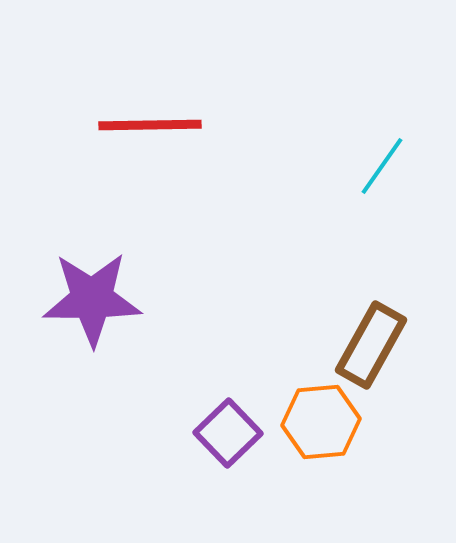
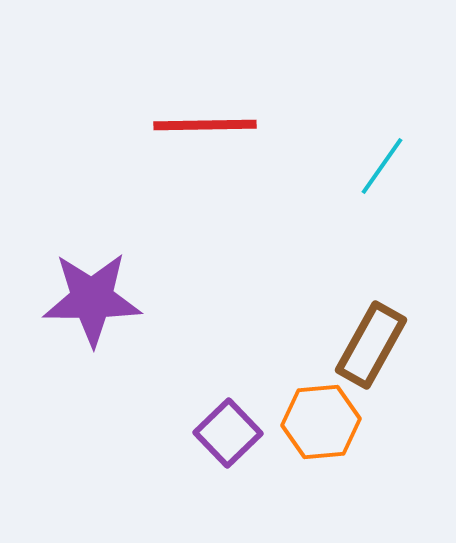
red line: moved 55 px right
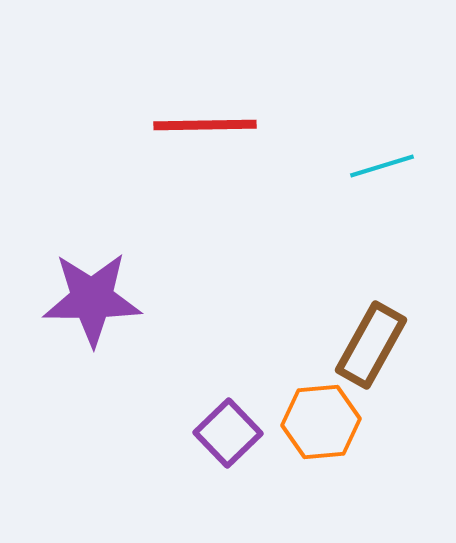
cyan line: rotated 38 degrees clockwise
